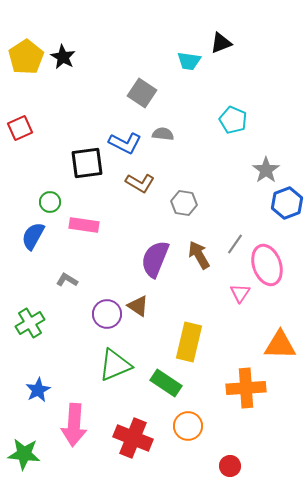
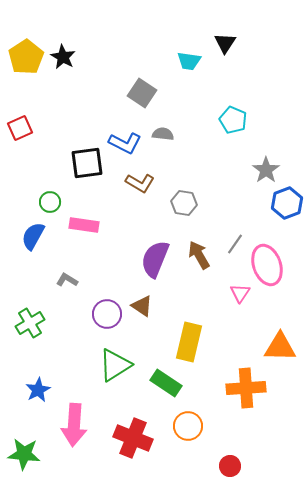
black triangle: moved 4 px right; rotated 35 degrees counterclockwise
brown triangle: moved 4 px right
orange triangle: moved 2 px down
green triangle: rotated 9 degrees counterclockwise
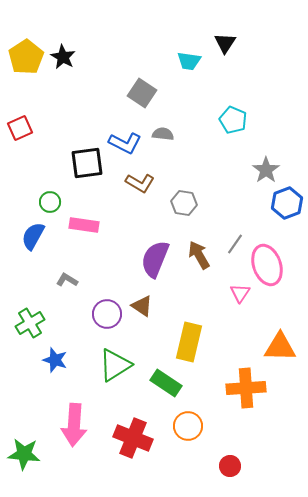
blue star: moved 17 px right, 30 px up; rotated 25 degrees counterclockwise
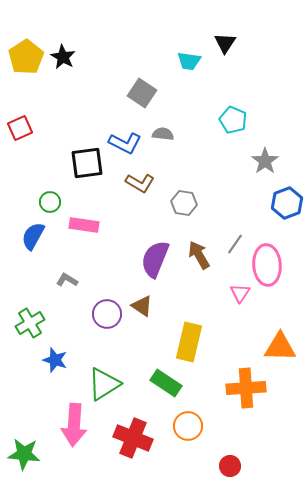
gray star: moved 1 px left, 9 px up
pink ellipse: rotated 15 degrees clockwise
green triangle: moved 11 px left, 19 px down
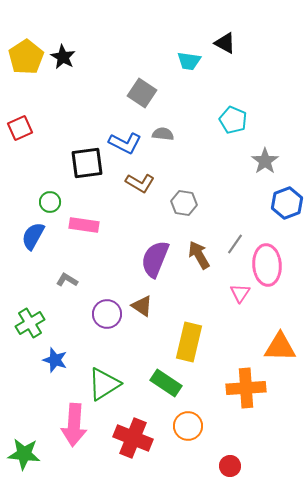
black triangle: rotated 35 degrees counterclockwise
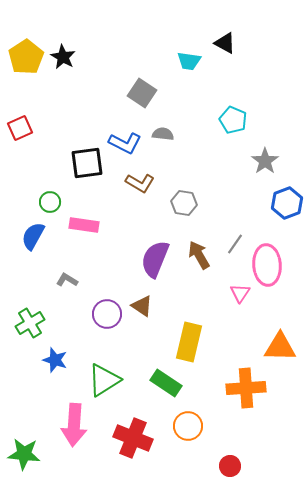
green triangle: moved 4 px up
